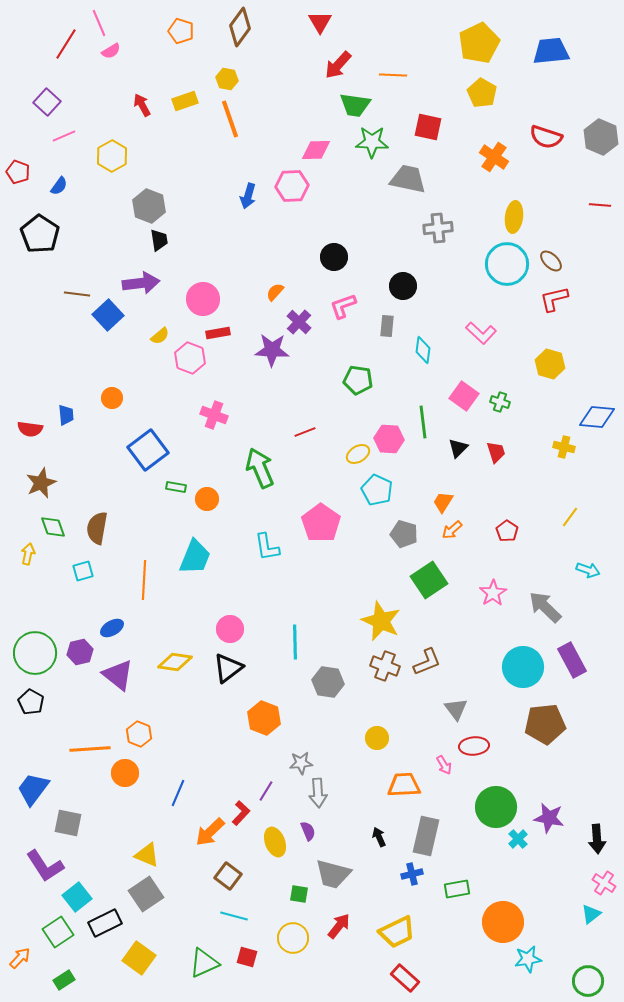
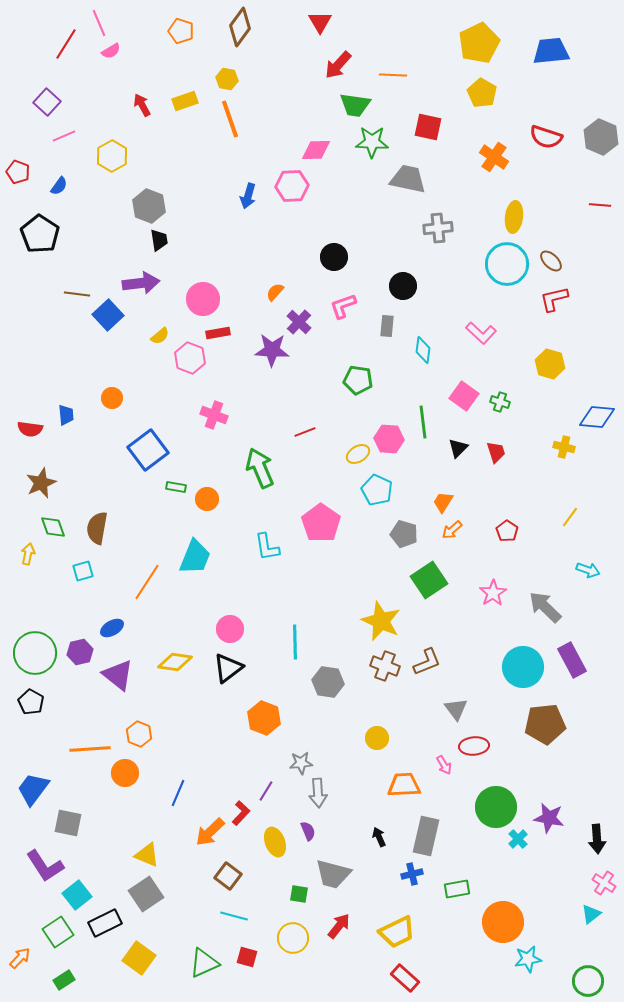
orange line at (144, 580): moved 3 px right, 2 px down; rotated 30 degrees clockwise
cyan square at (77, 897): moved 2 px up
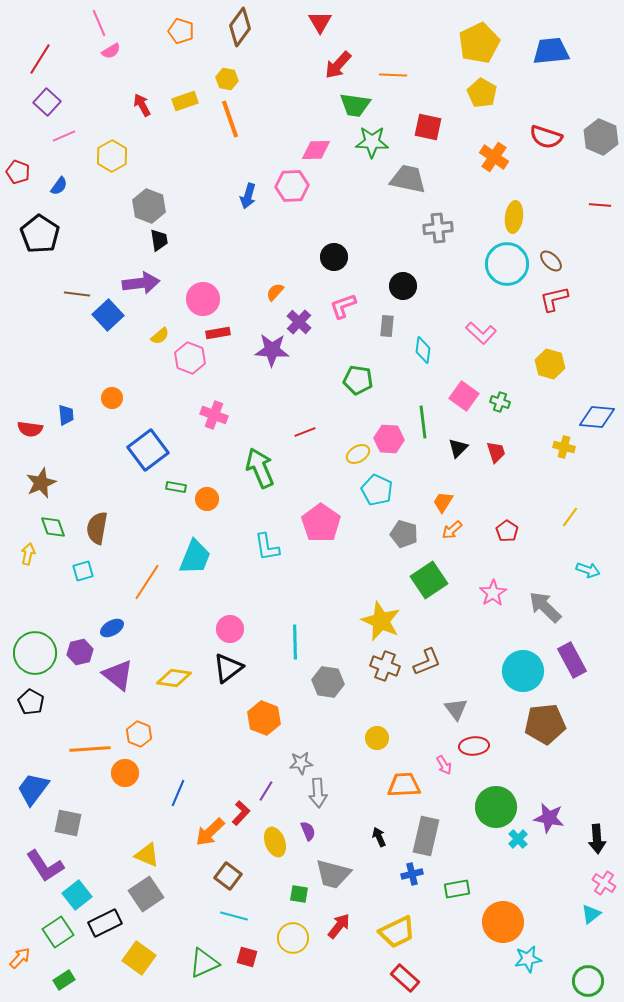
red line at (66, 44): moved 26 px left, 15 px down
yellow diamond at (175, 662): moved 1 px left, 16 px down
cyan circle at (523, 667): moved 4 px down
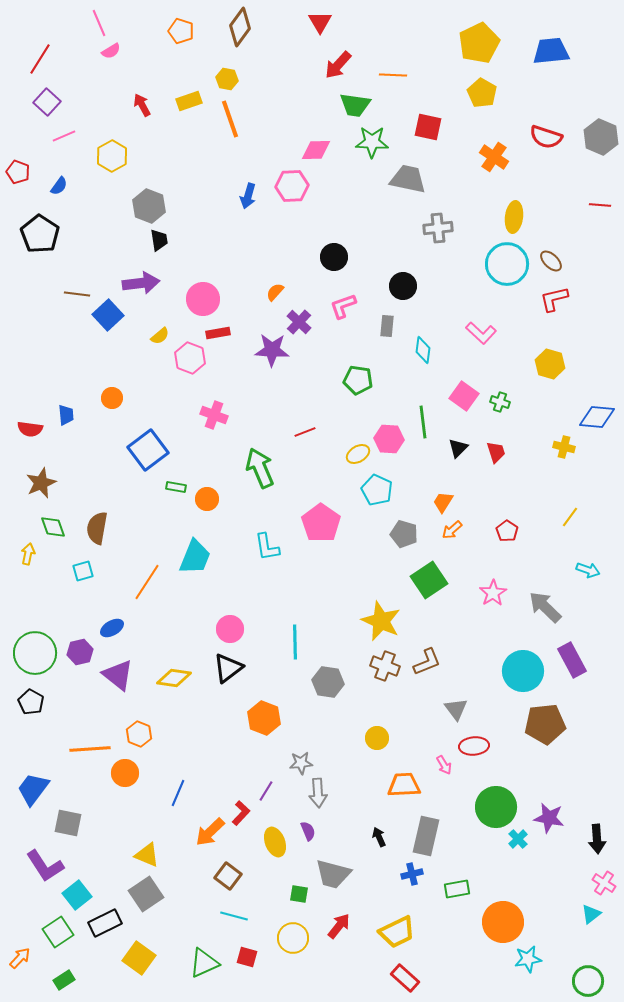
yellow rectangle at (185, 101): moved 4 px right
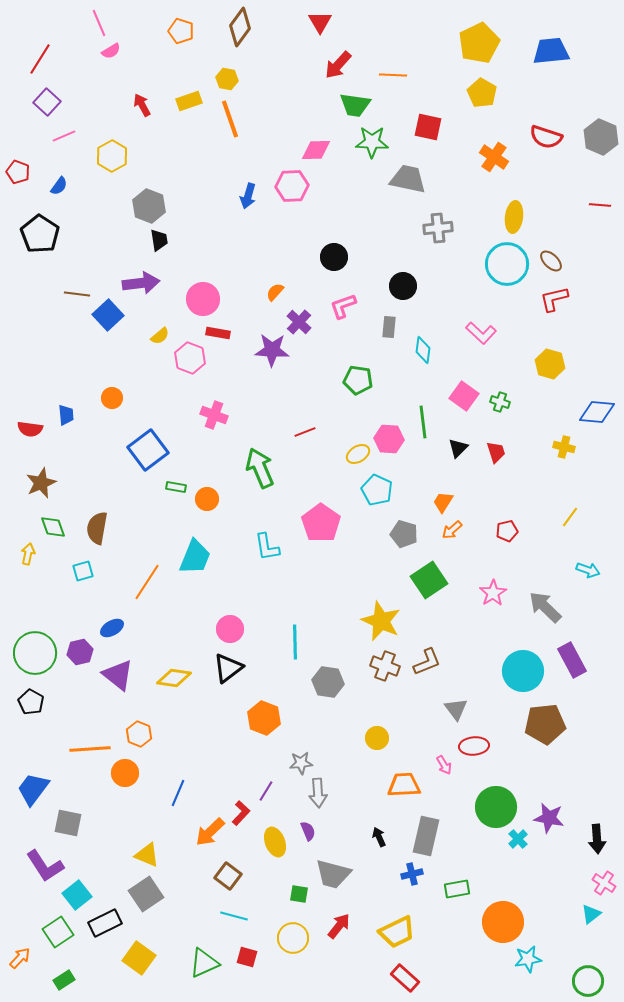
gray rectangle at (387, 326): moved 2 px right, 1 px down
red rectangle at (218, 333): rotated 20 degrees clockwise
blue diamond at (597, 417): moved 5 px up
red pentagon at (507, 531): rotated 25 degrees clockwise
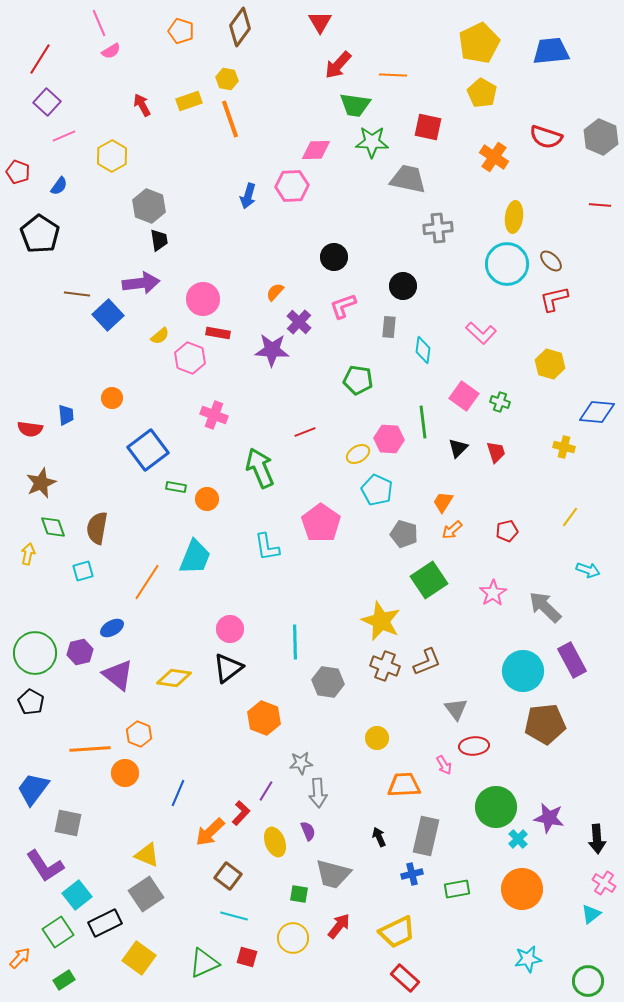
orange circle at (503, 922): moved 19 px right, 33 px up
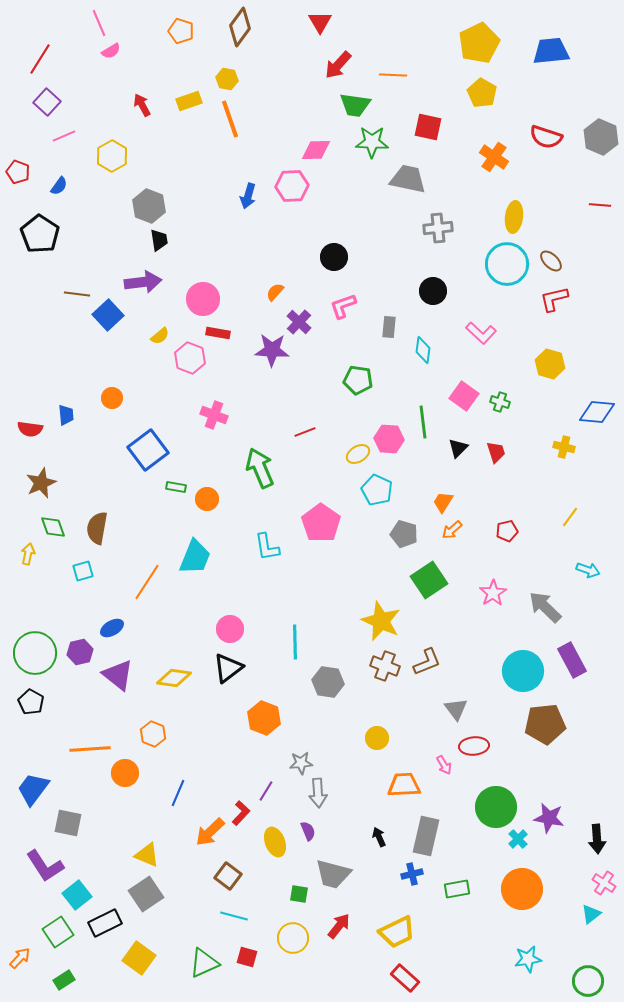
purple arrow at (141, 283): moved 2 px right, 1 px up
black circle at (403, 286): moved 30 px right, 5 px down
orange hexagon at (139, 734): moved 14 px right
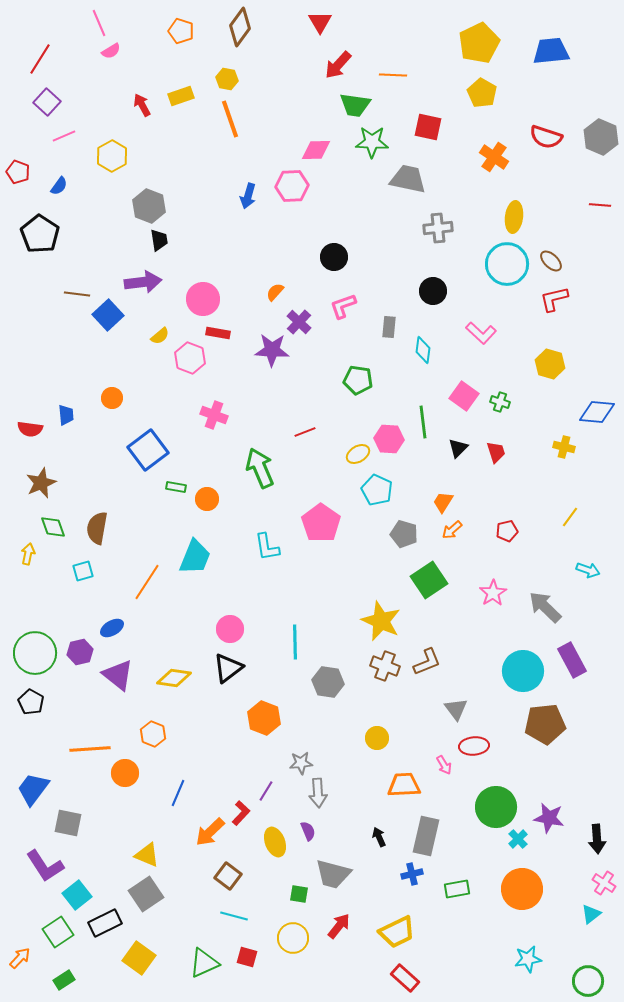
yellow rectangle at (189, 101): moved 8 px left, 5 px up
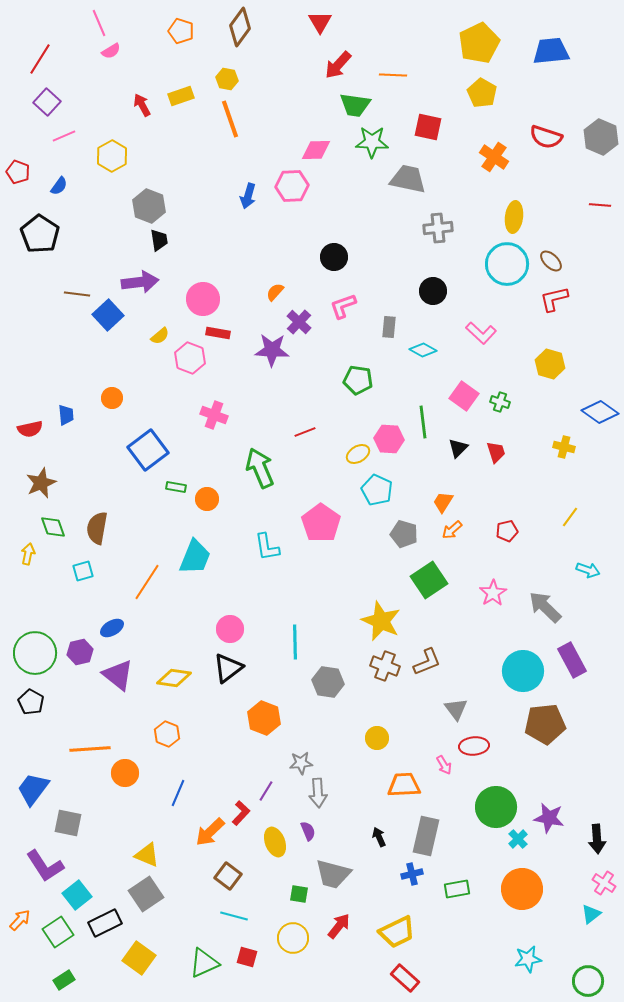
purple arrow at (143, 282): moved 3 px left
cyan diamond at (423, 350): rotated 68 degrees counterclockwise
blue diamond at (597, 412): moved 3 px right; rotated 30 degrees clockwise
red semicircle at (30, 429): rotated 20 degrees counterclockwise
orange hexagon at (153, 734): moved 14 px right
orange arrow at (20, 958): moved 38 px up
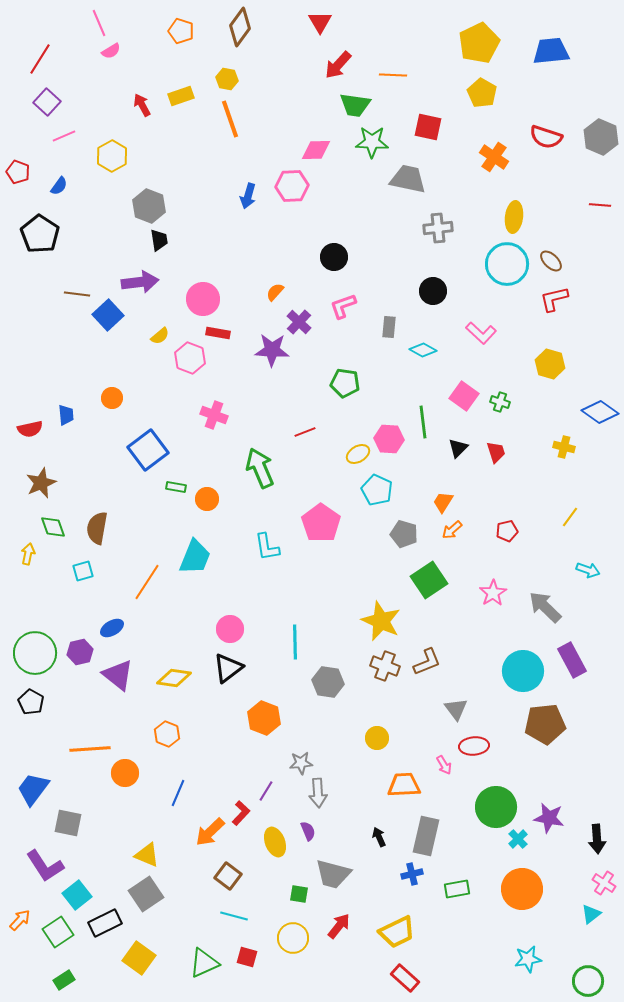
green pentagon at (358, 380): moved 13 px left, 3 px down
